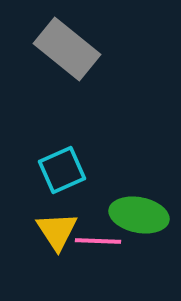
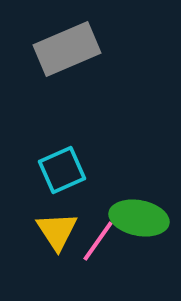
gray rectangle: rotated 62 degrees counterclockwise
green ellipse: moved 3 px down
pink line: rotated 57 degrees counterclockwise
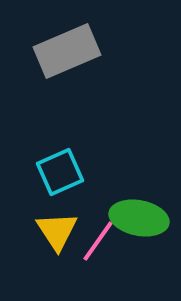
gray rectangle: moved 2 px down
cyan square: moved 2 px left, 2 px down
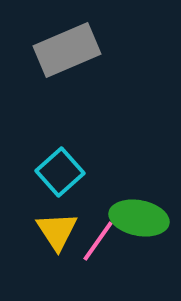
gray rectangle: moved 1 px up
cyan square: rotated 18 degrees counterclockwise
